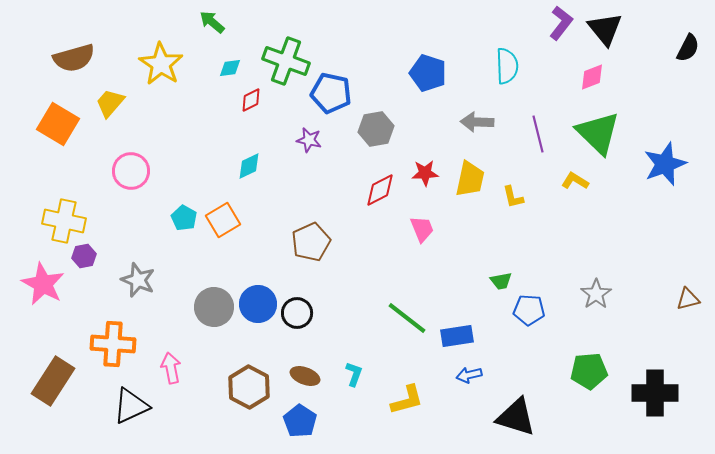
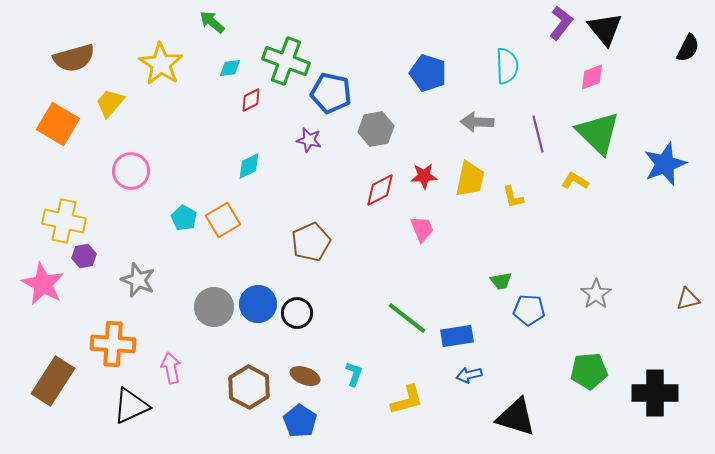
red star at (425, 173): moved 1 px left, 3 px down
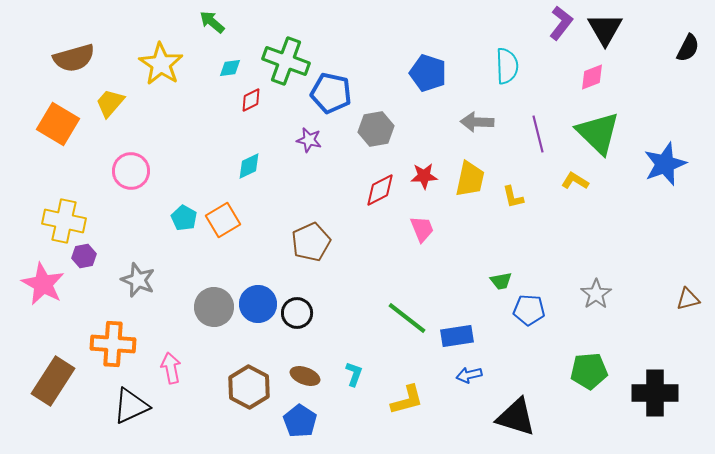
black triangle at (605, 29): rotated 9 degrees clockwise
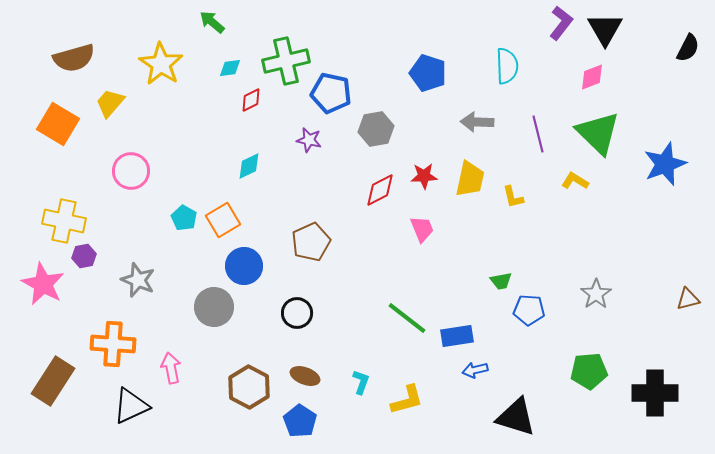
green cross at (286, 61): rotated 33 degrees counterclockwise
blue circle at (258, 304): moved 14 px left, 38 px up
cyan L-shape at (354, 374): moved 7 px right, 8 px down
blue arrow at (469, 375): moved 6 px right, 5 px up
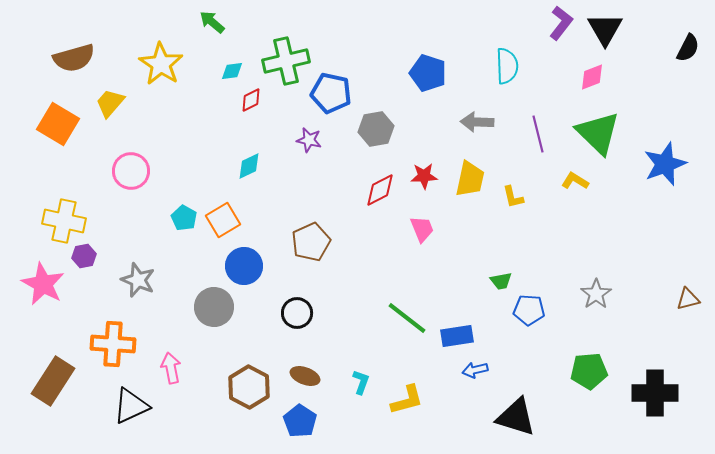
cyan diamond at (230, 68): moved 2 px right, 3 px down
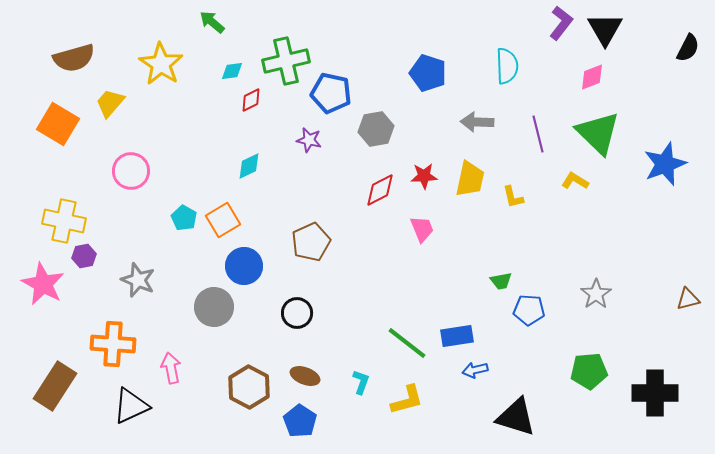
green line at (407, 318): moved 25 px down
brown rectangle at (53, 381): moved 2 px right, 5 px down
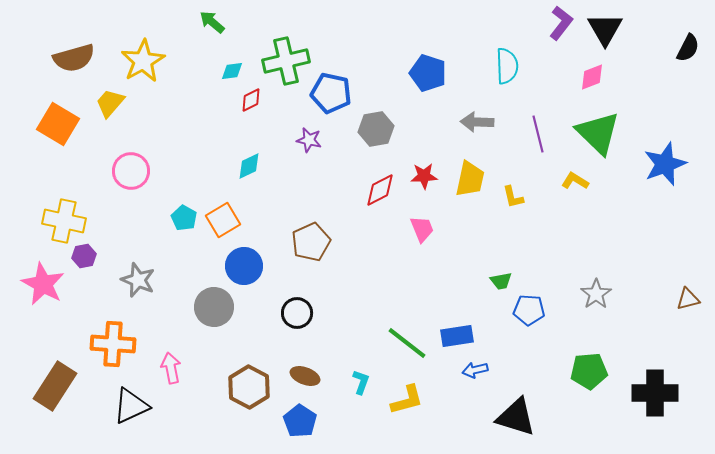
yellow star at (161, 64): moved 18 px left, 3 px up; rotated 9 degrees clockwise
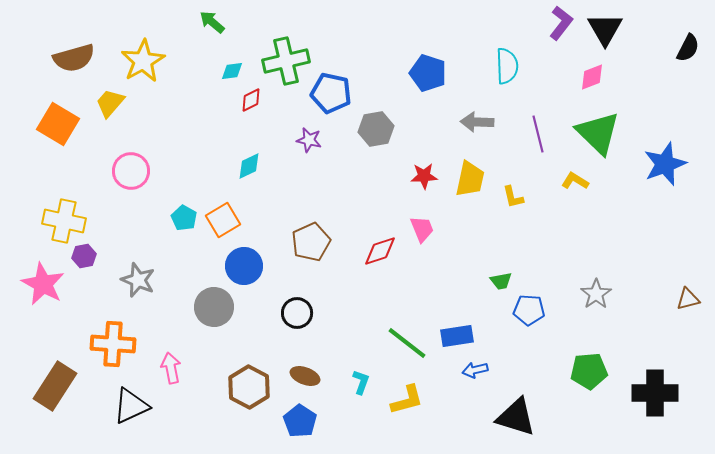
red diamond at (380, 190): moved 61 px down; rotated 9 degrees clockwise
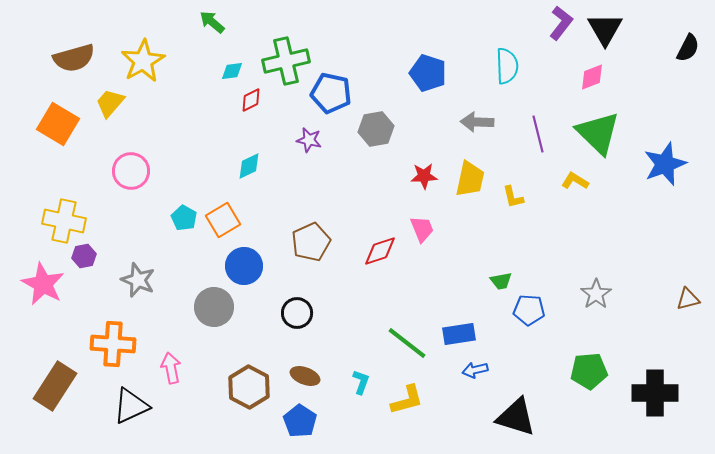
blue rectangle at (457, 336): moved 2 px right, 2 px up
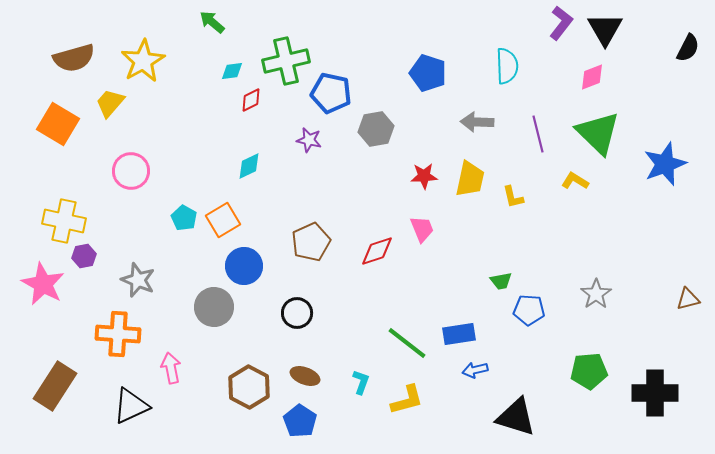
red diamond at (380, 251): moved 3 px left
orange cross at (113, 344): moved 5 px right, 10 px up
